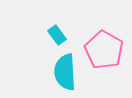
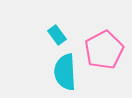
pink pentagon: rotated 15 degrees clockwise
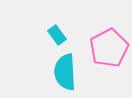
pink pentagon: moved 5 px right, 2 px up
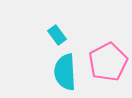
pink pentagon: moved 1 px left, 14 px down
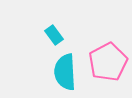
cyan rectangle: moved 3 px left
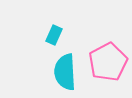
cyan rectangle: rotated 60 degrees clockwise
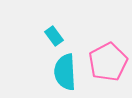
cyan rectangle: moved 1 px down; rotated 60 degrees counterclockwise
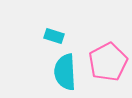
cyan rectangle: rotated 36 degrees counterclockwise
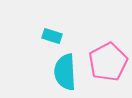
cyan rectangle: moved 2 px left
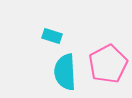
pink pentagon: moved 2 px down
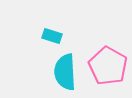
pink pentagon: moved 2 px down; rotated 15 degrees counterclockwise
